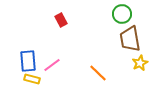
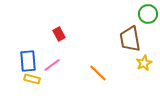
green circle: moved 26 px right
red rectangle: moved 2 px left, 14 px down
yellow star: moved 4 px right
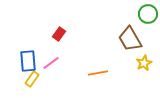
red rectangle: rotated 64 degrees clockwise
brown trapezoid: rotated 20 degrees counterclockwise
pink line: moved 1 px left, 2 px up
orange line: rotated 54 degrees counterclockwise
yellow rectangle: rotated 70 degrees counterclockwise
